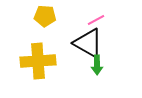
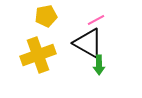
yellow pentagon: moved 1 px right; rotated 15 degrees counterclockwise
yellow cross: moved 6 px up; rotated 16 degrees counterclockwise
green arrow: moved 2 px right
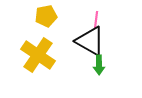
pink line: rotated 54 degrees counterclockwise
black triangle: moved 2 px right, 2 px up
yellow cross: rotated 36 degrees counterclockwise
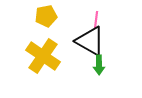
yellow cross: moved 5 px right, 1 px down
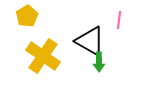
yellow pentagon: moved 19 px left; rotated 20 degrees counterclockwise
pink line: moved 23 px right
green arrow: moved 3 px up
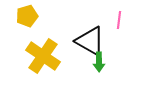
yellow pentagon: rotated 15 degrees clockwise
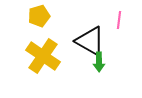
yellow pentagon: moved 12 px right
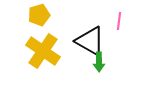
yellow pentagon: moved 1 px up
pink line: moved 1 px down
yellow cross: moved 5 px up
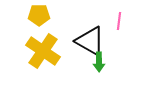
yellow pentagon: rotated 15 degrees clockwise
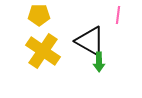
pink line: moved 1 px left, 6 px up
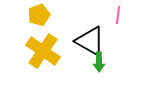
yellow pentagon: rotated 20 degrees counterclockwise
